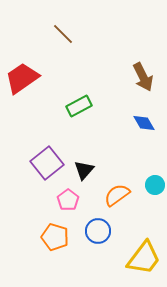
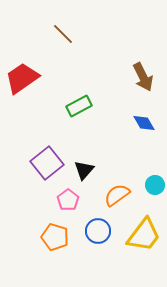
yellow trapezoid: moved 23 px up
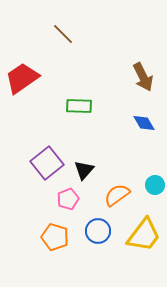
green rectangle: rotated 30 degrees clockwise
pink pentagon: moved 1 px up; rotated 15 degrees clockwise
